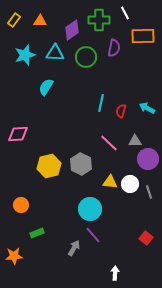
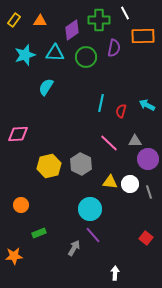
cyan arrow: moved 3 px up
green rectangle: moved 2 px right
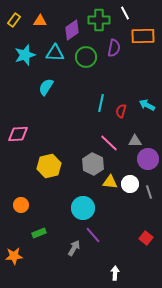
gray hexagon: moved 12 px right
cyan circle: moved 7 px left, 1 px up
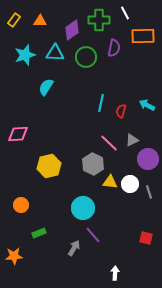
gray triangle: moved 3 px left, 1 px up; rotated 24 degrees counterclockwise
red square: rotated 24 degrees counterclockwise
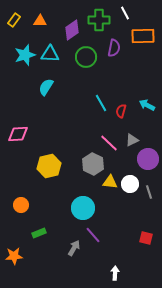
cyan triangle: moved 5 px left, 1 px down
cyan line: rotated 42 degrees counterclockwise
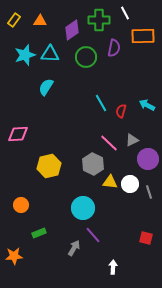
white arrow: moved 2 px left, 6 px up
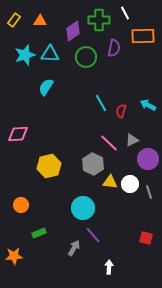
purple diamond: moved 1 px right, 1 px down
cyan arrow: moved 1 px right
white arrow: moved 4 px left
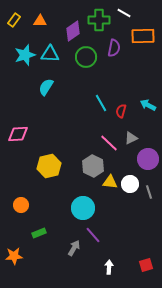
white line: moved 1 px left; rotated 32 degrees counterclockwise
gray triangle: moved 1 px left, 2 px up
gray hexagon: moved 2 px down
red square: moved 27 px down; rotated 32 degrees counterclockwise
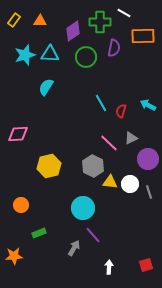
green cross: moved 1 px right, 2 px down
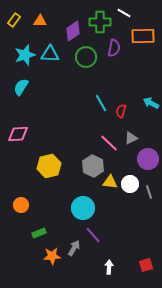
cyan semicircle: moved 25 px left
cyan arrow: moved 3 px right, 2 px up
orange star: moved 38 px right
